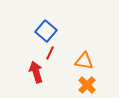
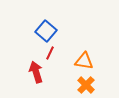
orange cross: moved 1 px left
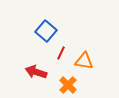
red line: moved 11 px right
red arrow: rotated 55 degrees counterclockwise
orange cross: moved 18 px left
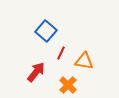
red arrow: rotated 110 degrees clockwise
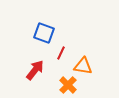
blue square: moved 2 px left, 2 px down; rotated 20 degrees counterclockwise
orange triangle: moved 1 px left, 5 px down
red arrow: moved 1 px left, 2 px up
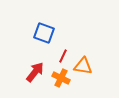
red line: moved 2 px right, 3 px down
red arrow: moved 2 px down
orange cross: moved 7 px left, 7 px up; rotated 18 degrees counterclockwise
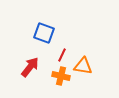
red line: moved 1 px left, 1 px up
red arrow: moved 5 px left, 5 px up
orange cross: moved 2 px up; rotated 12 degrees counterclockwise
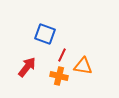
blue square: moved 1 px right, 1 px down
red arrow: moved 3 px left
orange cross: moved 2 px left
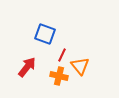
orange triangle: moved 3 px left; rotated 42 degrees clockwise
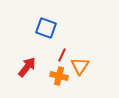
blue square: moved 1 px right, 6 px up
orange triangle: rotated 12 degrees clockwise
